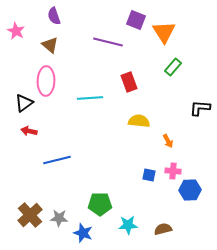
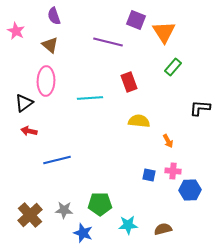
gray star: moved 5 px right, 8 px up
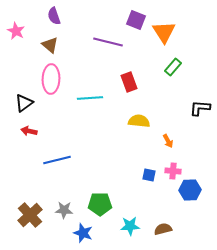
pink ellipse: moved 5 px right, 2 px up
cyan star: moved 2 px right, 1 px down
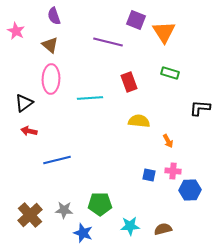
green rectangle: moved 3 px left, 6 px down; rotated 66 degrees clockwise
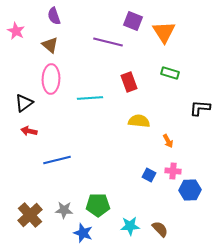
purple square: moved 3 px left, 1 px down
blue square: rotated 16 degrees clockwise
green pentagon: moved 2 px left, 1 px down
brown semicircle: moved 3 px left; rotated 60 degrees clockwise
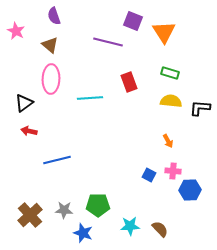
yellow semicircle: moved 32 px right, 20 px up
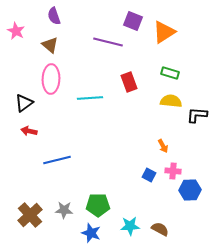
orange triangle: rotated 30 degrees clockwise
black L-shape: moved 3 px left, 7 px down
orange arrow: moved 5 px left, 5 px down
brown semicircle: rotated 18 degrees counterclockwise
blue star: moved 8 px right
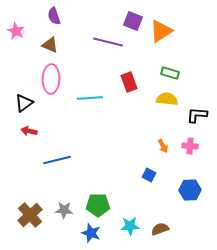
orange triangle: moved 3 px left, 1 px up
brown triangle: rotated 18 degrees counterclockwise
yellow semicircle: moved 4 px left, 2 px up
pink cross: moved 17 px right, 25 px up
brown semicircle: rotated 48 degrees counterclockwise
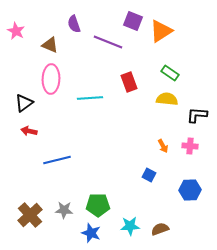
purple semicircle: moved 20 px right, 8 px down
purple line: rotated 8 degrees clockwise
green rectangle: rotated 18 degrees clockwise
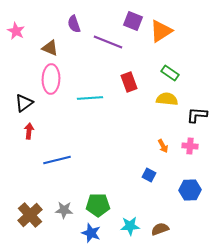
brown triangle: moved 3 px down
red arrow: rotated 84 degrees clockwise
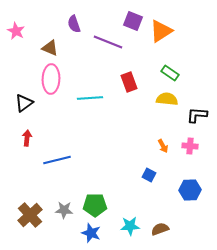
red arrow: moved 2 px left, 7 px down
green pentagon: moved 3 px left
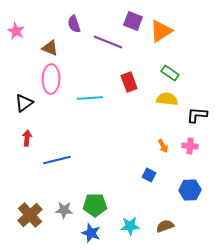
brown semicircle: moved 5 px right, 3 px up
